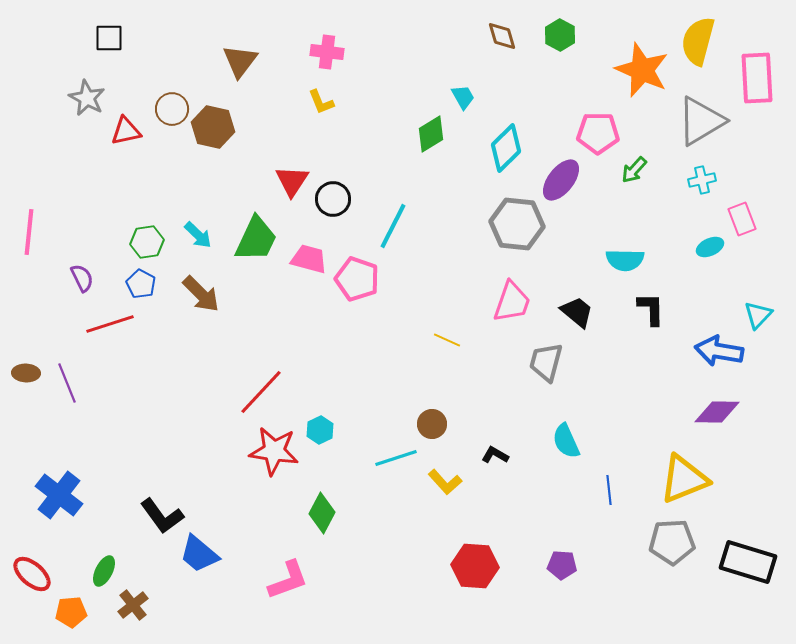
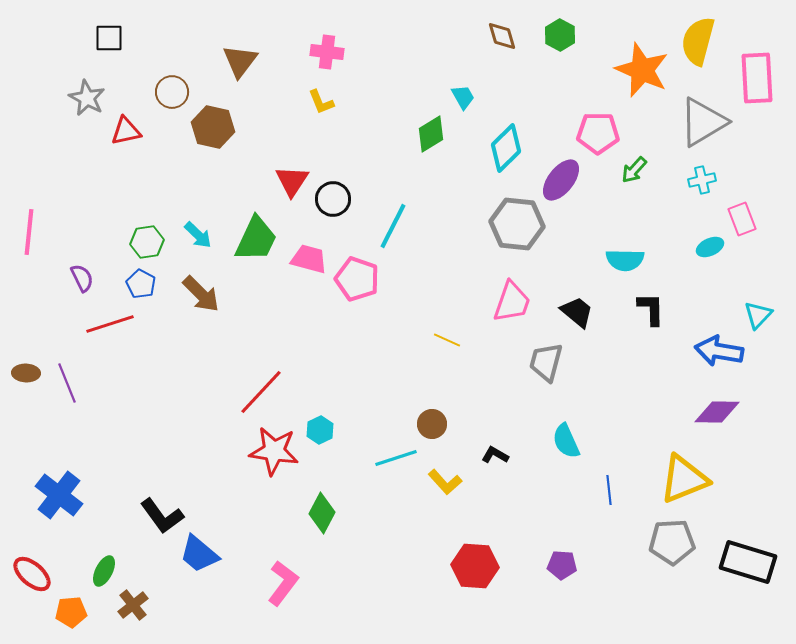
brown circle at (172, 109): moved 17 px up
gray triangle at (701, 121): moved 2 px right, 1 px down
pink L-shape at (288, 580): moved 5 px left, 3 px down; rotated 33 degrees counterclockwise
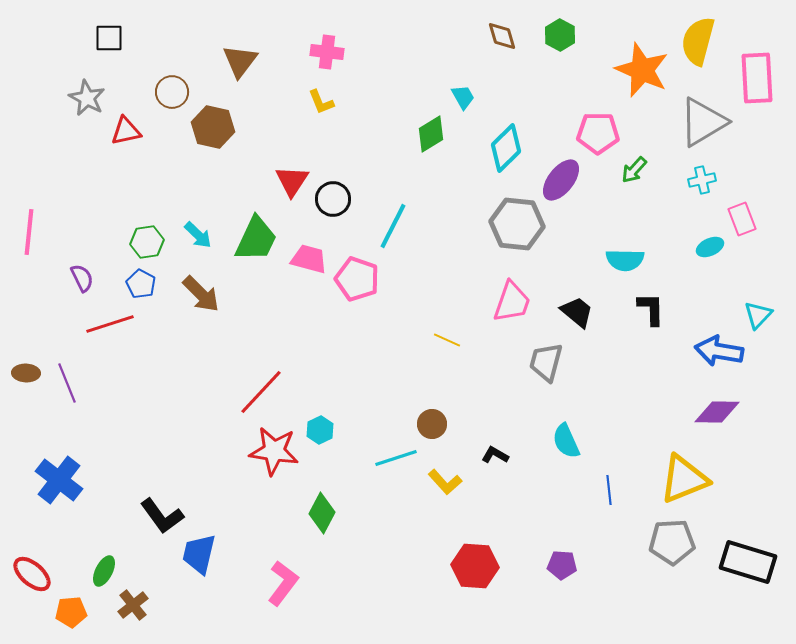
blue cross at (59, 495): moved 15 px up
blue trapezoid at (199, 554): rotated 63 degrees clockwise
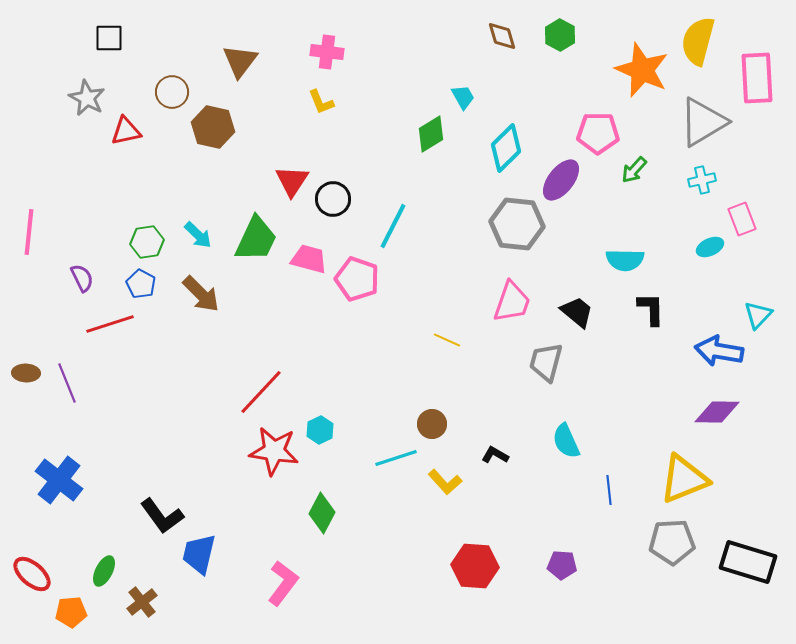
brown cross at (133, 605): moved 9 px right, 3 px up
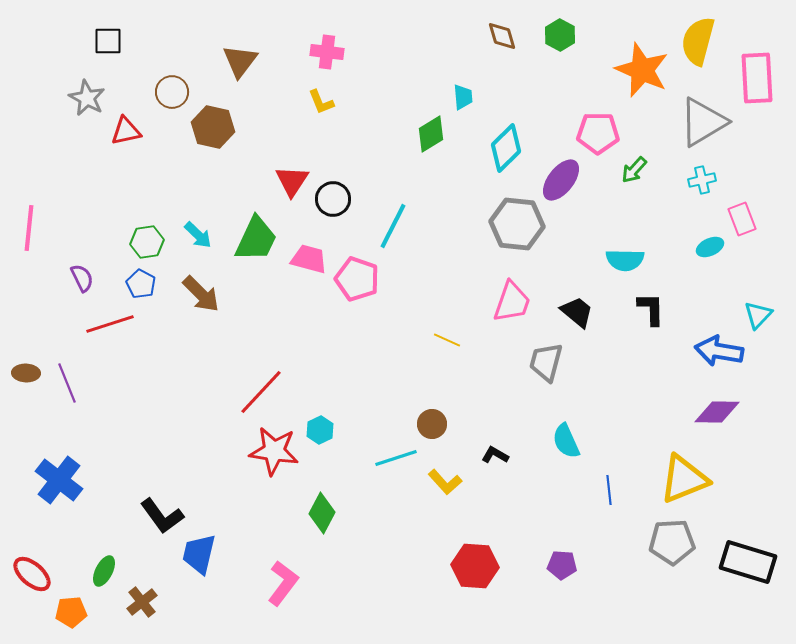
black square at (109, 38): moved 1 px left, 3 px down
cyan trapezoid at (463, 97): rotated 24 degrees clockwise
pink line at (29, 232): moved 4 px up
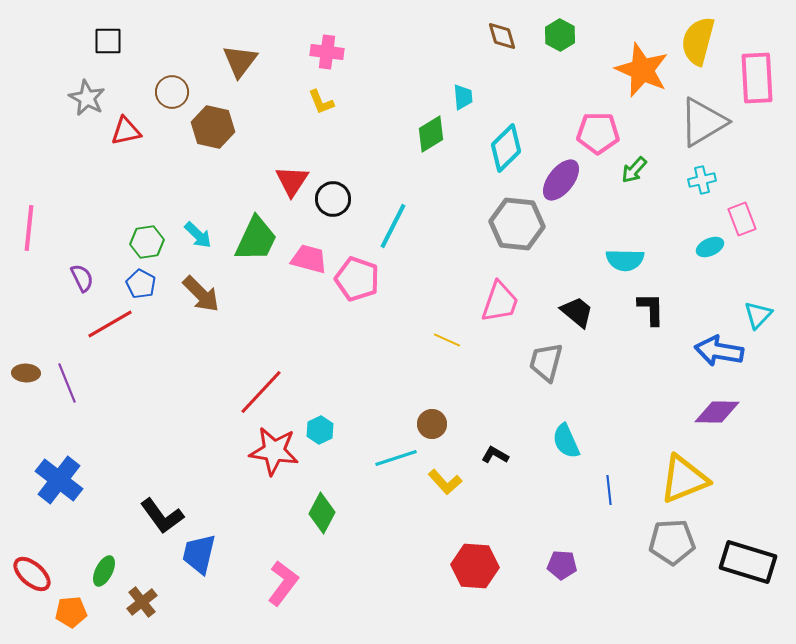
pink trapezoid at (512, 302): moved 12 px left
red line at (110, 324): rotated 12 degrees counterclockwise
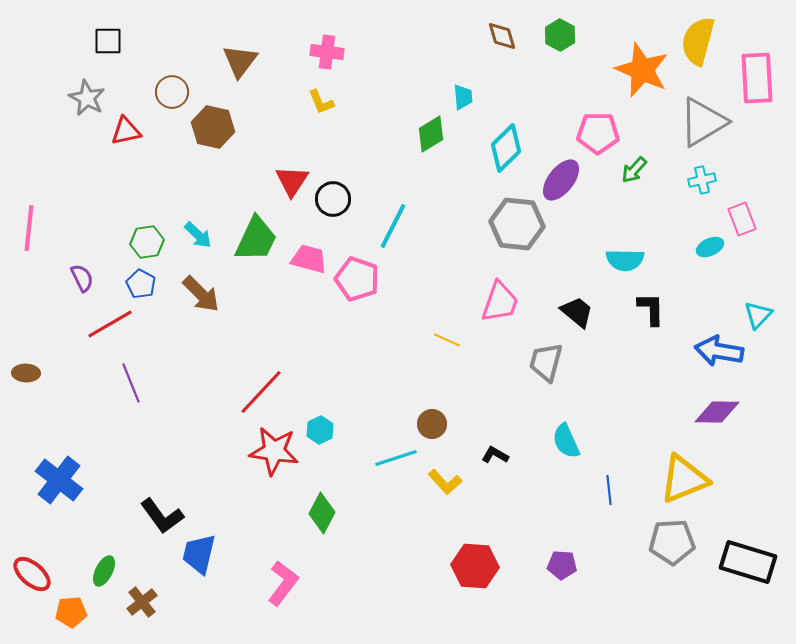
purple line at (67, 383): moved 64 px right
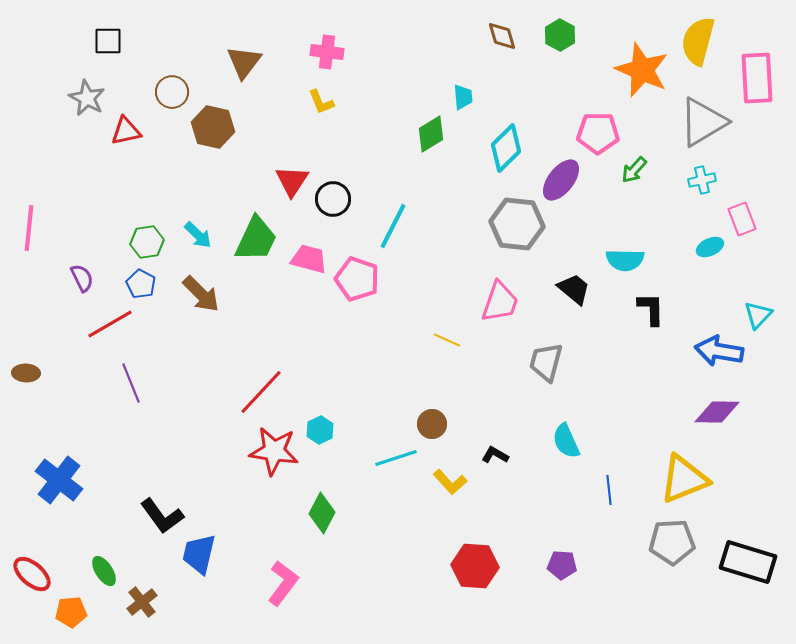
brown triangle at (240, 61): moved 4 px right, 1 px down
black trapezoid at (577, 312): moved 3 px left, 23 px up
yellow L-shape at (445, 482): moved 5 px right
green ellipse at (104, 571): rotated 60 degrees counterclockwise
